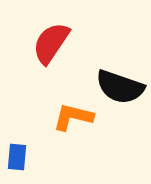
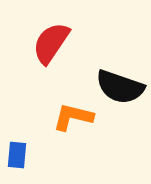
blue rectangle: moved 2 px up
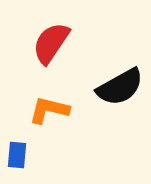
black semicircle: rotated 48 degrees counterclockwise
orange L-shape: moved 24 px left, 7 px up
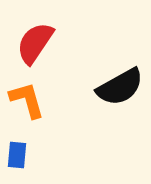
red semicircle: moved 16 px left
orange L-shape: moved 22 px left, 10 px up; rotated 60 degrees clockwise
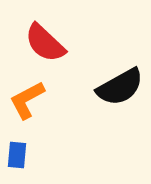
red semicircle: moved 10 px right; rotated 81 degrees counterclockwise
orange L-shape: rotated 102 degrees counterclockwise
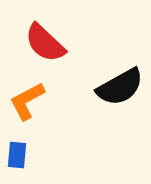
orange L-shape: moved 1 px down
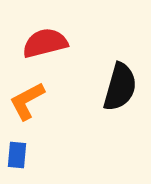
red semicircle: rotated 123 degrees clockwise
black semicircle: rotated 45 degrees counterclockwise
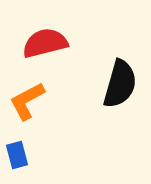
black semicircle: moved 3 px up
blue rectangle: rotated 20 degrees counterclockwise
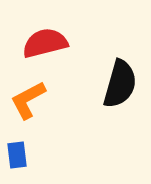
orange L-shape: moved 1 px right, 1 px up
blue rectangle: rotated 8 degrees clockwise
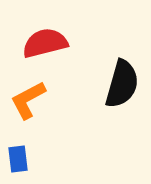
black semicircle: moved 2 px right
blue rectangle: moved 1 px right, 4 px down
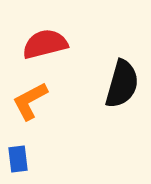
red semicircle: moved 1 px down
orange L-shape: moved 2 px right, 1 px down
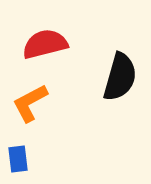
black semicircle: moved 2 px left, 7 px up
orange L-shape: moved 2 px down
